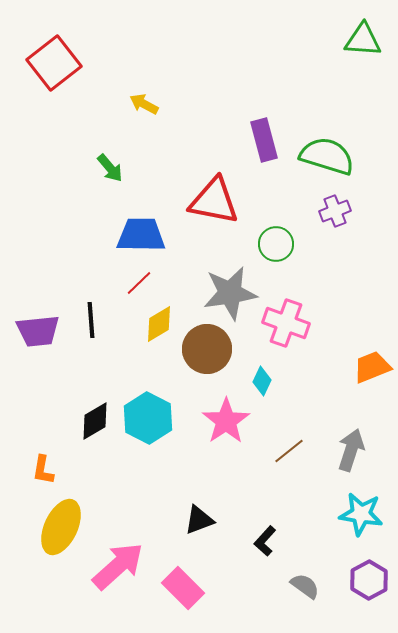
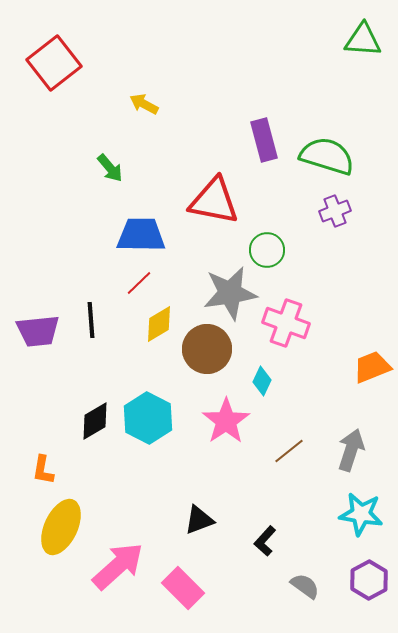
green circle: moved 9 px left, 6 px down
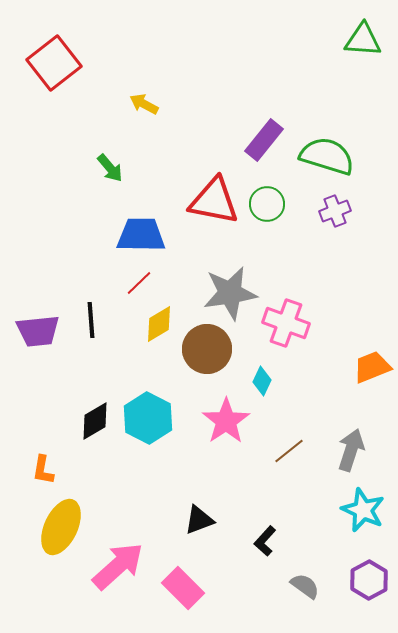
purple rectangle: rotated 54 degrees clockwise
green circle: moved 46 px up
cyan star: moved 2 px right, 4 px up; rotated 15 degrees clockwise
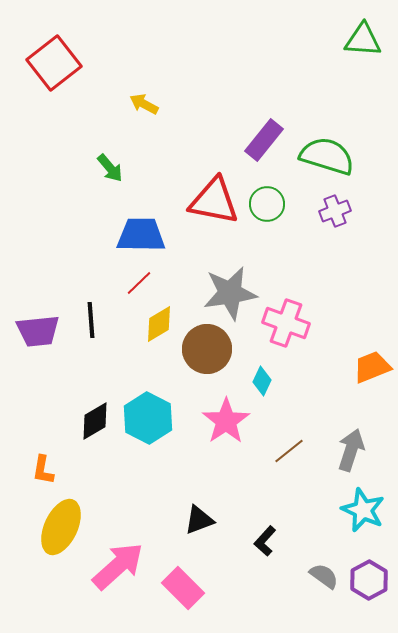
gray semicircle: moved 19 px right, 10 px up
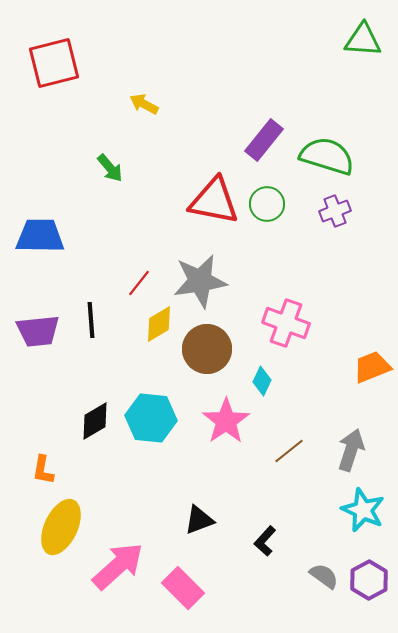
red square: rotated 24 degrees clockwise
blue trapezoid: moved 101 px left, 1 px down
red line: rotated 8 degrees counterclockwise
gray star: moved 30 px left, 12 px up
cyan hexagon: moved 3 px right; rotated 21 degrees counterclockwise
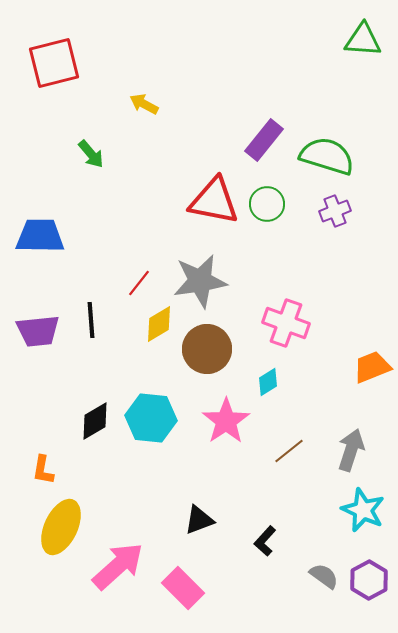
green arrow: moved 19 px left, 14 px up
cyan diamond: moved 6 px right, 1 px down; rotated 32 degrees clockwise
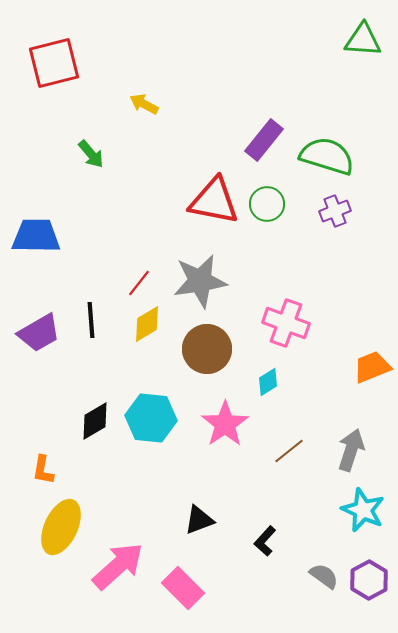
blue trapezoid: moved 4 px left
yellow diamond: moved 12 px left
purple trapezoid: moved 1 px right, 2 px down; rotated 24 degrees counterclockwise
pink star: moved 1 px left, 3 px down
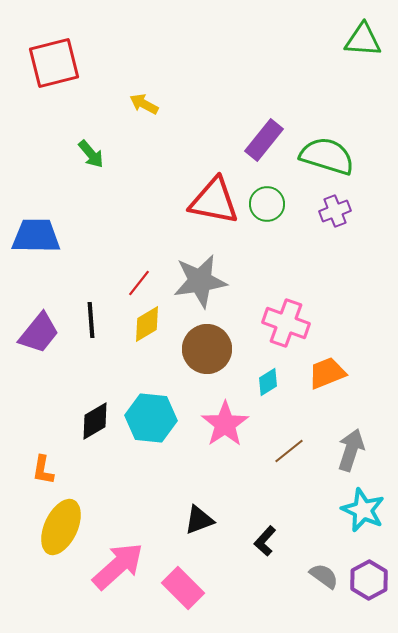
purple trapezoid: rotated 21 degrees counterclockwise
orange trapezoid: moved 45 px left, 6 px down
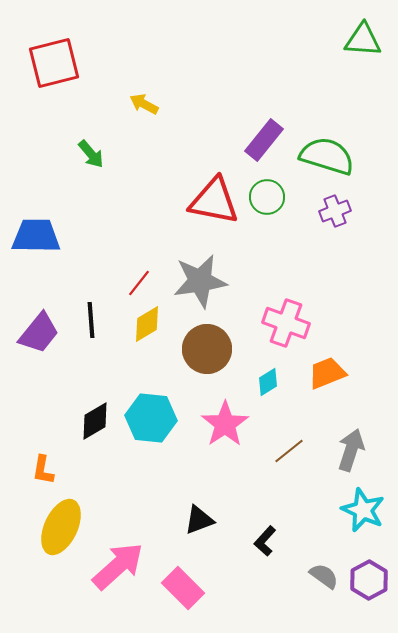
green circle: moved 7 px up
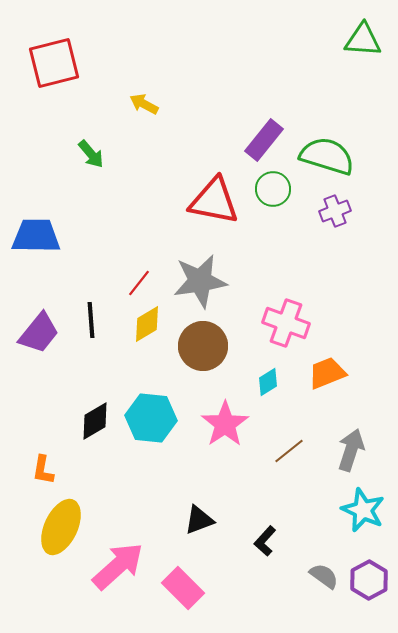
green circle: moved 6 px right, 8 px up
brown circle: moved 4 px left, 3 px up
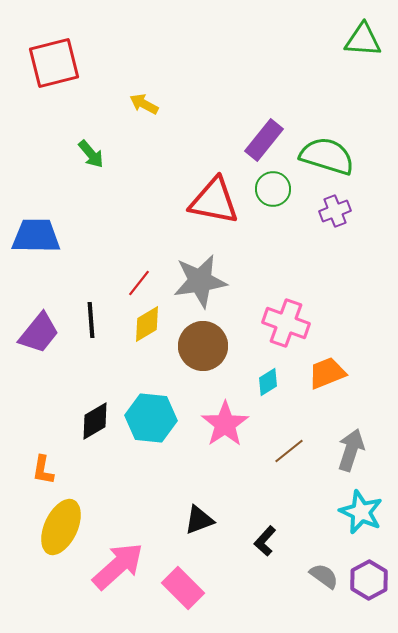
cyan star: moved 2 px left, 2 px down
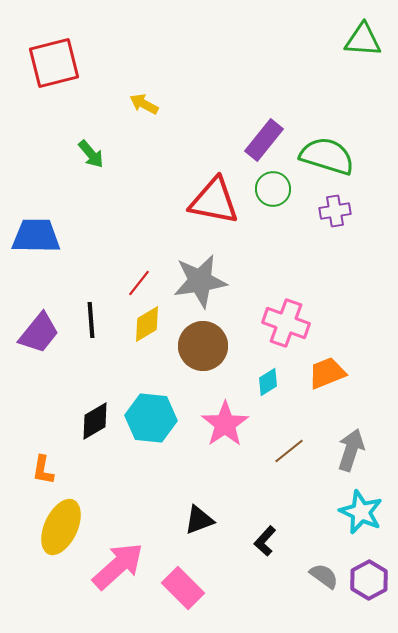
purple cross: rotated 12 degrees clockwise
